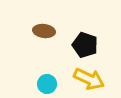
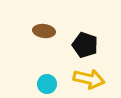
yellow arrow: rotated 12 degrees counterclockwise
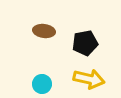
black pentagon: moved 2 px up; rotated 30 degrees counterclockwise
cyan circle: moved 5 px left
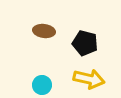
black pentagon: rotated 25 degrees clockwise
cyan circle: moved 1 px down
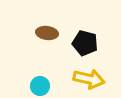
brown ellipse: moved 3 px right, 2 px down
cyan circle: moved 2 px left, 1 px down
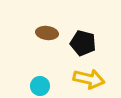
black pentagon: moved 2 px left
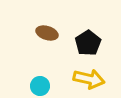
brown ellipse: rotated 10 degrees clockwise
black pentagon: moved 5 px right; rotated 25 degrees clockwise
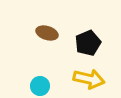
black pentagon: rotated 10 degrees clockwise
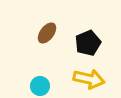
brown ellipse: rotated 70 degrees counterclockwise
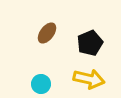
black pentagon: moved 2 px right
cyan circle: moved 1 px right, 2 px up
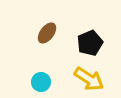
yellow arrow: rotated 20 degrees clockwise
cyan circle: moved 2 px up
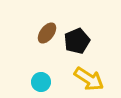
black pentagon: moved 13 px left, 2 px up
